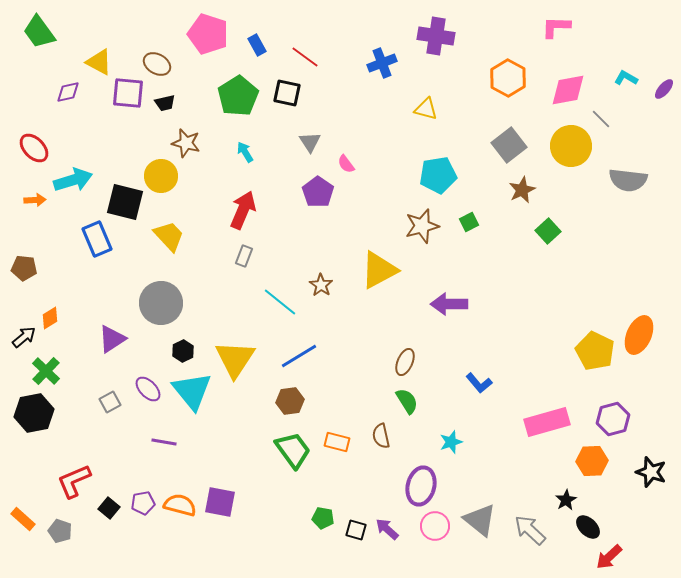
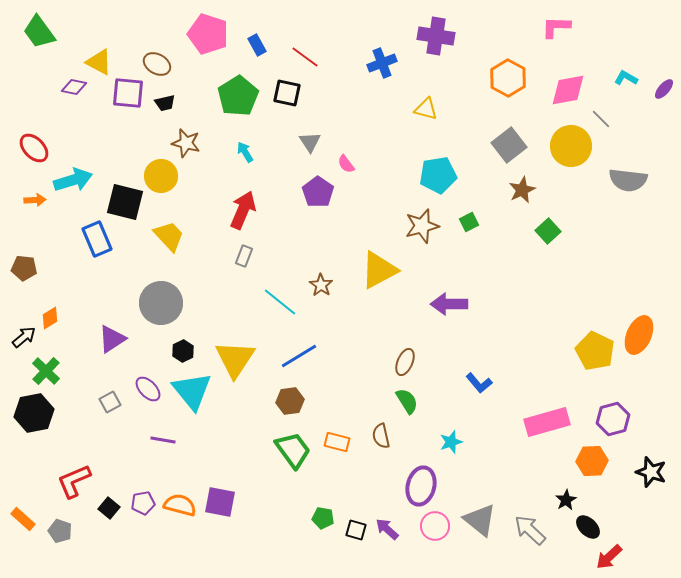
purple diamond at (68, 92): moved 6 px right, 5 px up; rotated 25 degrees clockwise
purple line at (164, 442): moved 1 px left, 2 px up
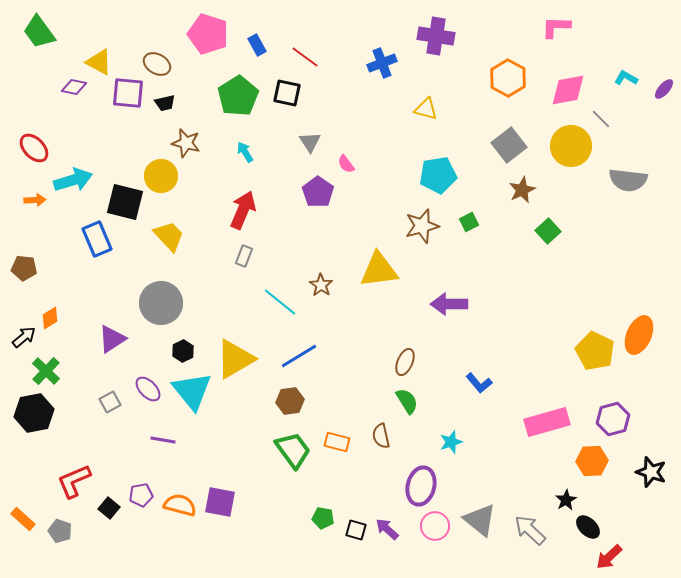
yellow triangle at (379, 270): rotated 21 degrees clockwise
yellow triangle at (235, 359): rotated 27 degrees clockwise
purple pentagon at (143, 503): moved 2 px left, 8 px up
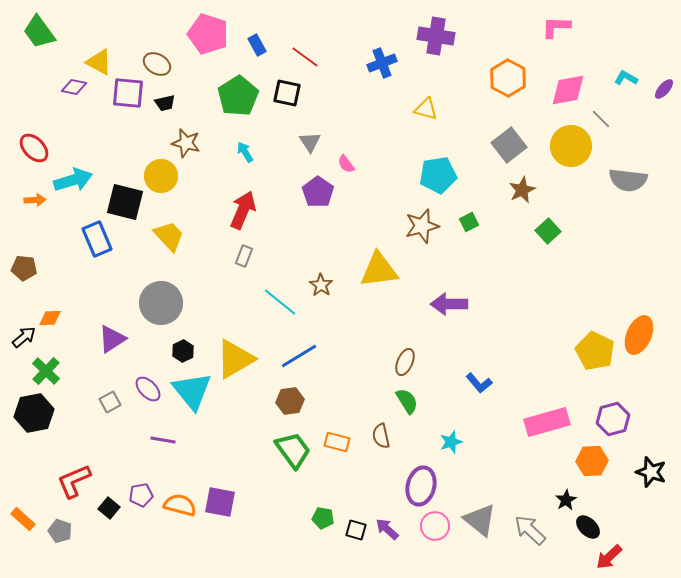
orange diamond at (50, 318): rotated 30 degrees clockwise
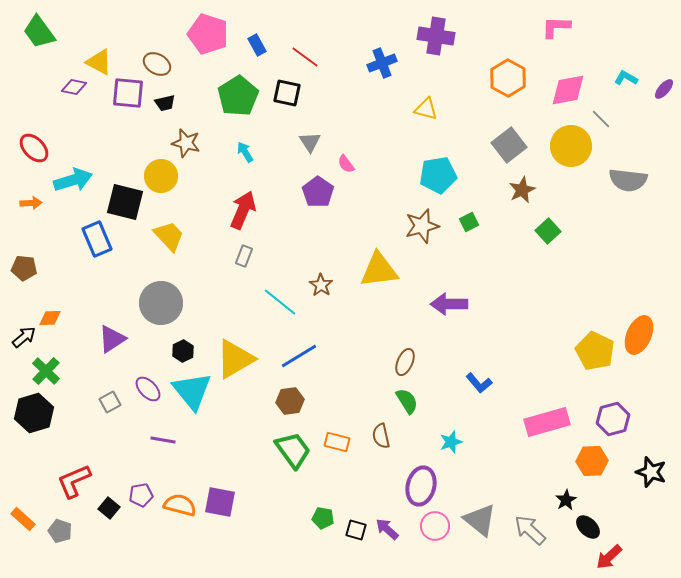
orange arrow at (35, 200): moved 4 px left, 3 px down
black hexagon at (34, 413): rotated 6 degrees counterclockwise
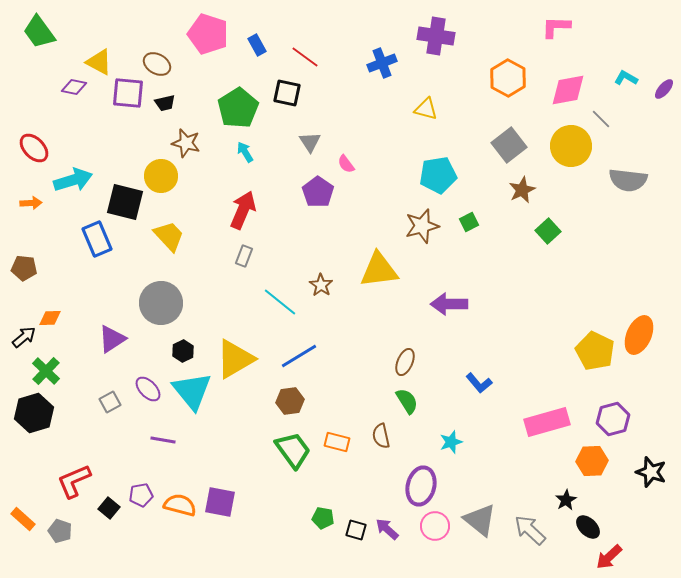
green pentagon at (238, 96): moved 12 px down
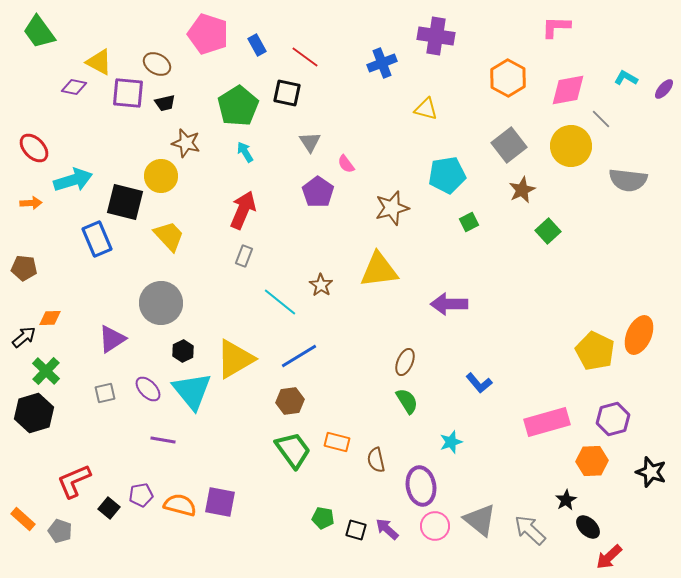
green pentagon at (238, 108): moved 2 px up
cyan pentagon at (438, 175): moved 9 px right
brown star at (422, 226): moved 30 px left, 18 px up
gray square at (110, 402): moved 5 px left, 9 px up; rotated 15 degrees clockwise
brown semicircle at (381, 436): moved 5 px left, 24 px down
purple ellipse at (421, 486): rotated 24 degrees counterclockwise
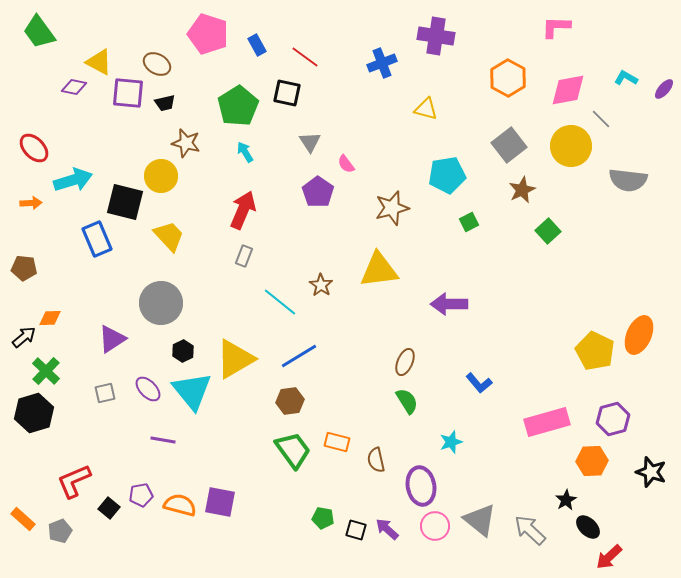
gray pentagon at (60, 531): rotated 30 degrees clockwise
